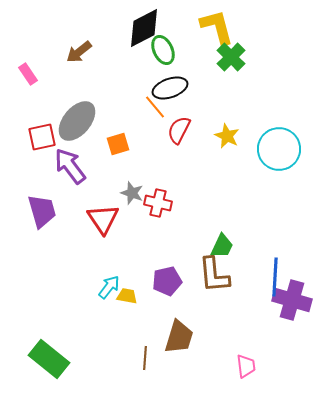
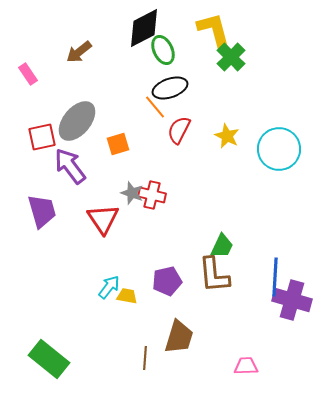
yellow L-shape: moved 3 px left, 3 px down
red cross: moved 6 px left, 8 px up
pink trapezoid: rotated 85 degrees counterclockwise
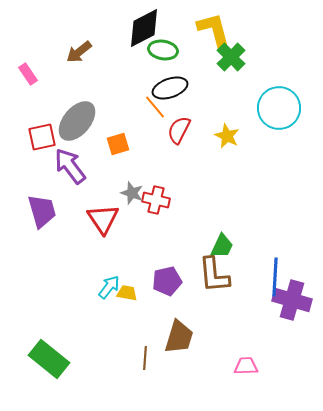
green ellipse: rotated 56 degrees counterclockwise
cyan circle: moved 41 px up
red cross: moved 4 px right, 5 px down
yellow trapezoid: moved 3 px up
